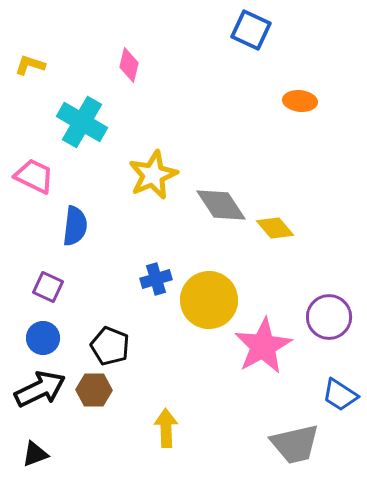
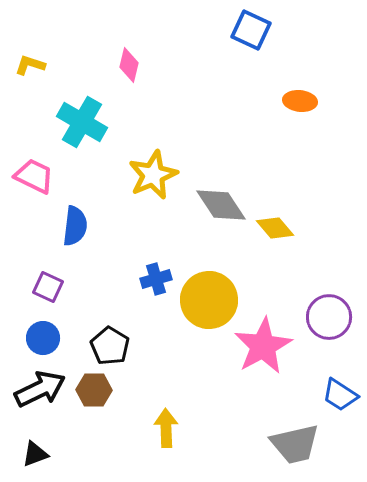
black pentagon: rotated 9 degrees clockwise
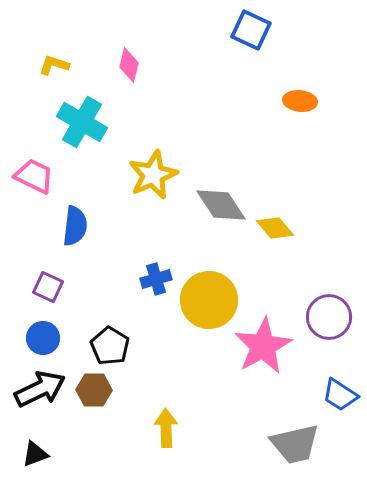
yellow L-shape: moved 24 px right
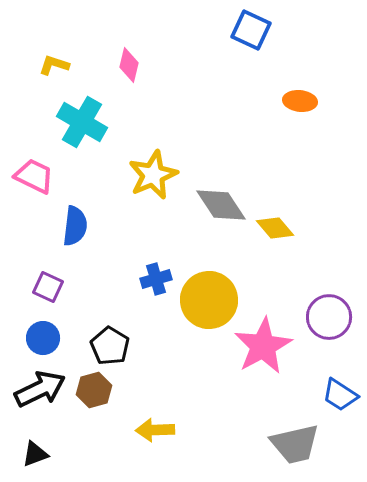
brown hexagon: rotated 16 degrees counterclockwise
yellow arrow: moved 11 px left, 2 px down; rotated 90 degrees counterclockwise
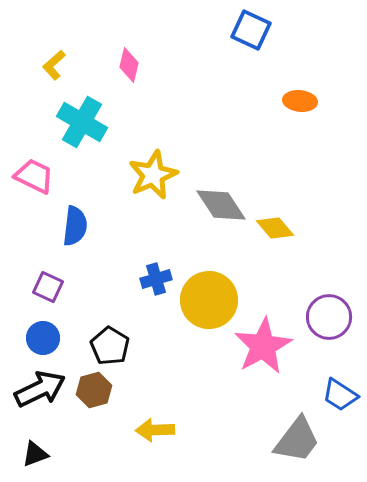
yellow L-shape: rotated 60 degrees counterclockwise
gray trapezoid: moved 2 px right, 4 px up; rotated 40 degrees counterclockwise
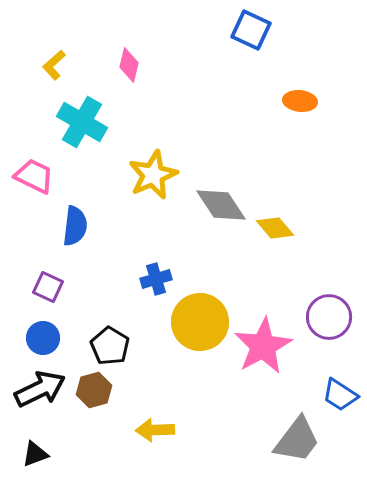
yellow circle: moved 9 px left, 22 px down
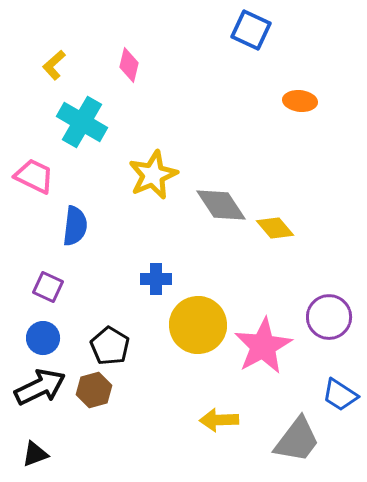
blue cross: rotated 16 degrees clockwise
yellow circle: moved 2 px left, 3 px down
black arrow: moved 2 px up
yellow arrow: moved 64 px right, 10 px up
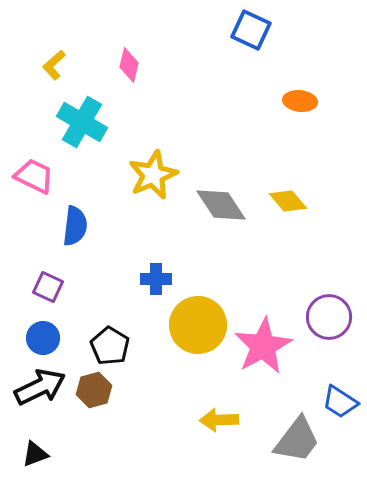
yellow diamond: moved 13 px right, 27 px up
blue trapezoid: moved 7 px down
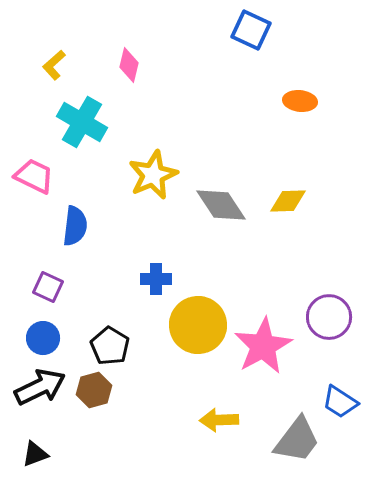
yellow diamond: rotated 51 degrees counterclockwise
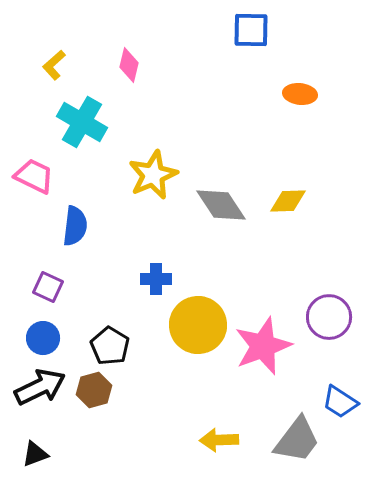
blue square: rotated 24 degrees counterclockwise
orange ellipse: moved 7 px up
pink star: rotated 8 degrees clockwise
yellow arrow: moved 20 px down
